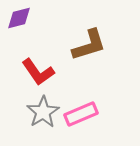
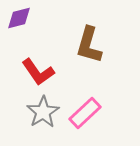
brown L-shape: rotated 123 degrees clockwise
pink rectangle: moved 4 px right, 1 px up; rotated 20 degrees counterclockwise
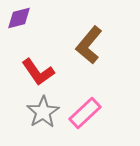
brown L-shape: rotated 24 degrees clockwise
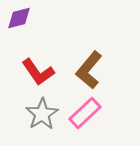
brown L-shape: moved 25 px down
gray star: moved 1 px left, 2 px down
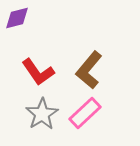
purple diamond: moved 2 px left
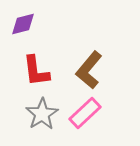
purple diamond: moved 6 px right, 6 px down
red L-shape: moved 2 px left, 1 px up; rotated 28 degrees clockwise
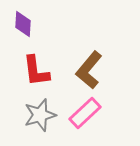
purple diamond: rotated 72 degrees counterclockwise
gray star: moved 2 px left, 1 px down; rotated 16 degrees clockwise
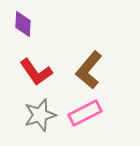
red L-shape: moved 1 px down; rotated 28 degrees counterclockwise
pink rectangle: rotated 16 degrees clockwise
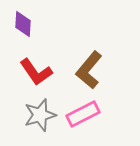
pink rectangle: moved 2 px left, 1 px down
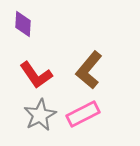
red L-shape: moved 3 px down
gray star: rotated 12 degrees counterclockwise
